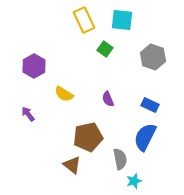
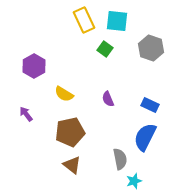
cyan square: moved 5 px left, 1 px down
gray hexagon: moved 2 px left, 9 px up
purple arrow: moved 2 px left
brown pentagon: moved 18 px left, 5 px up
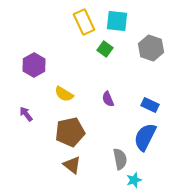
yellow rectangle: moved 2 px down
purple hexagon: moved 1 px up
cyan star: moved 1 px up
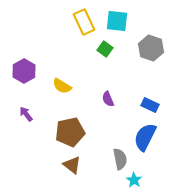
purple hexagon: moved 10 px left, 6 px down
yellow semicircle: moved 2 px left, 8 px up
cyan star: rotated 21 degrees counterclockwise
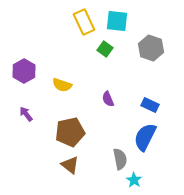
yellow semicircle: moved 1 px up; rotated 12 degrees counterclockwise
brown triangle: moved 2 px left
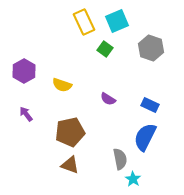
cyan square: rotated 30 degrees counterclockwise
purple semicircle: rotated 35 degrees counterclockwise
brown triangle: rotated 18 degrees counterclockwise
cyan star: moved 1 px left, 1 px up
